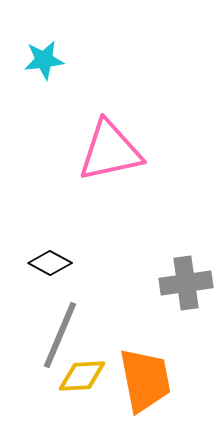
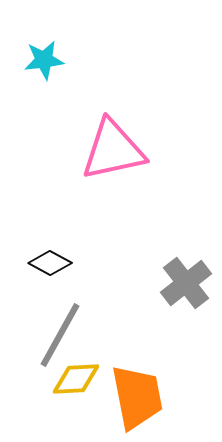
pink triangle: moved 3 px right, 1 px up
gray cross: rotated 30 degrees counterclockwise
gray line: rotated 6 degrees clockwise
yellow diamond: moved 6 px left, 3 px down
orange trapezoid: moved 8 px left, 17 px down
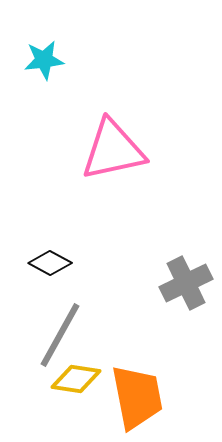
gray cross: rotated 12 degrees clockwise
yellow diamond: rotated 12 degrees clockwise
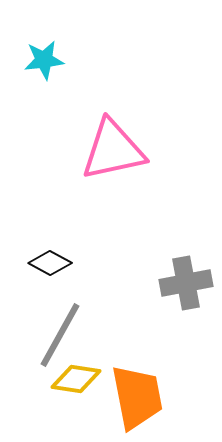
gray cross: rotated 15 degrees clockwise
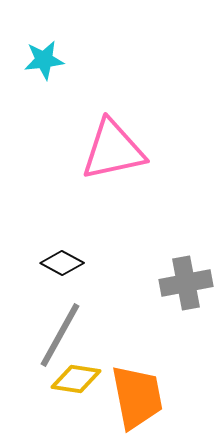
black diamond: moved 12 px right
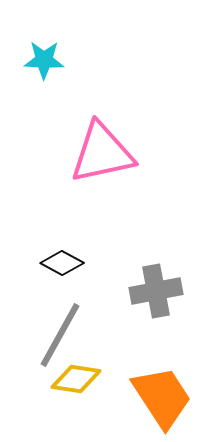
cyan star: rotated 9 degrees clockwise
pink triangle: moved 11 px left, 3 px down
gray cross: moved 30 px left, 8 px down
orange trapezoid: moved 25 px right; rotated 22 degrees counterclockwise
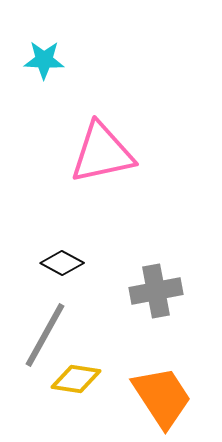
gray line: moved 15 px left
